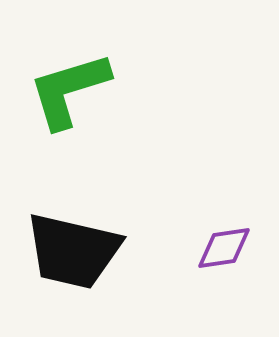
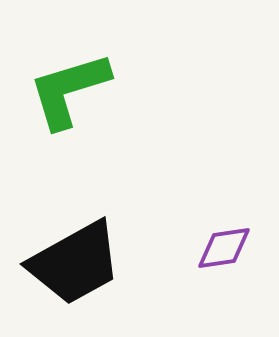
black trapezoid: moved 2 px right, 12 px down; rotated 42 degrees counterclockwise
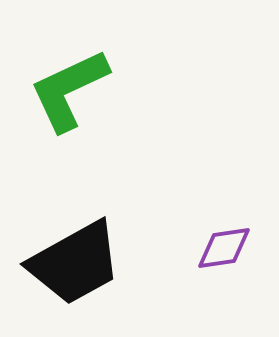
green L-shape: rotated 8 degrees counterclockwise
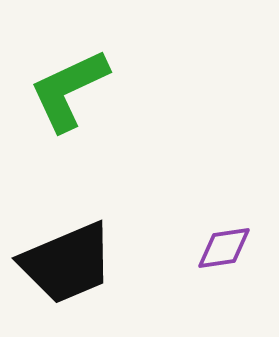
black trapezoid: moved 8 px left; rotated 6 degrees clockwise
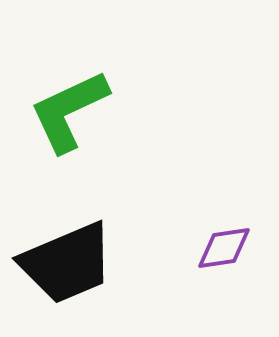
green L-shape: moved 21 px down
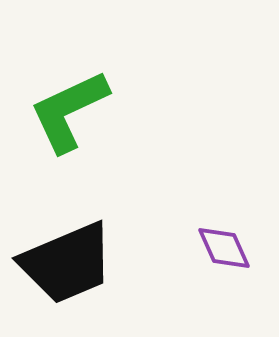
purple diamond: rotated 74 degrees clockwise
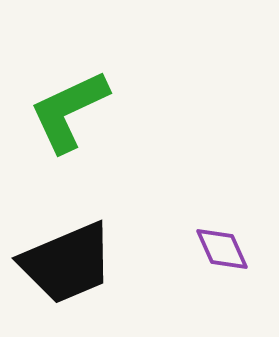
purple diamond: moved 2 px left, 1 px down
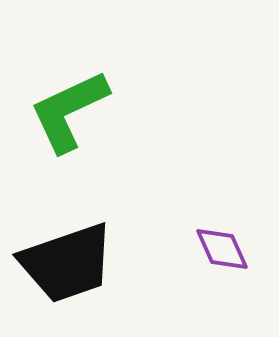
black trapezoid: rotated 4 degrees clockwise
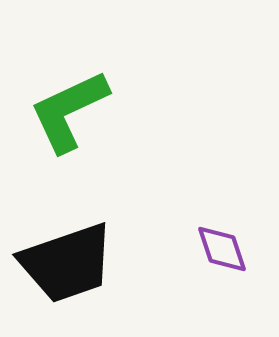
purple diamond: rotated 6 degrees clockwise
